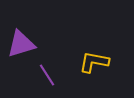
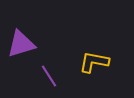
purple line: moved 2 px right, 1 px down
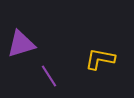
yellow L-shape: moved 6 px right, 3 px up
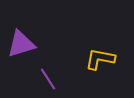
purple line: moved 1 px left, 3 px down
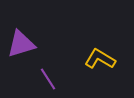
yellow L-shape: rotated 20 degrees clockwise
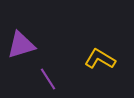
purple triangle: moved 1 px down
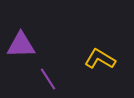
purple triangle: rotated 16 degrees clockwise
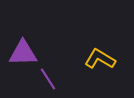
purple triangle: moved 2 px right, 8 px down
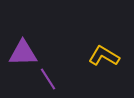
yellow L-shape: moved 4 px right, 3 px up
